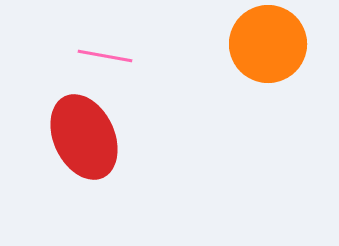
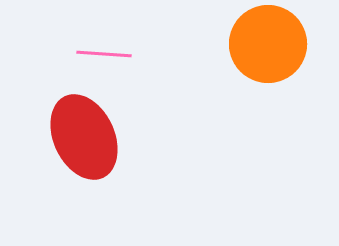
pink line: moved 1 px left, 2 px up; rotated 6 degrees counterclockwise
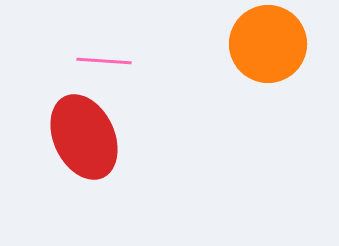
pink line: moved 7 px down
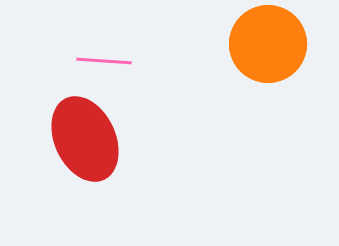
red ellipse: moved 1 px right, 2 px down
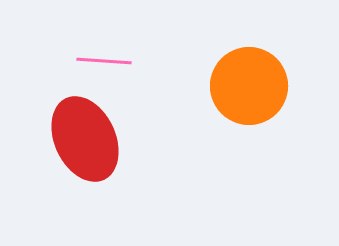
orange circle: moved 19 px left, 42 px down
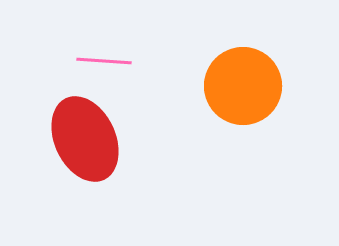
orange circle: moved 6 px left
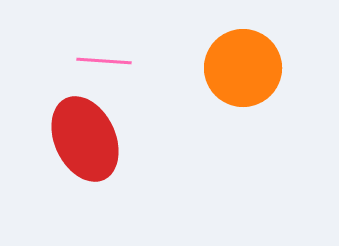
orange circle: moved 18 px up
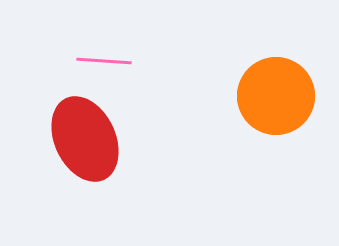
orange circle: moved 33 px right, 28 px down
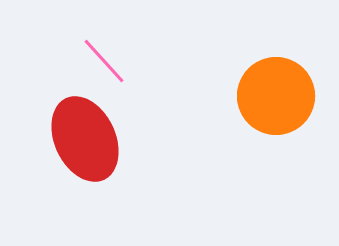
pink line: rotated 44 degrees clockwise
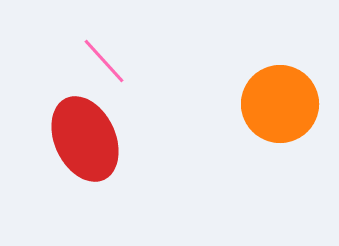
orange circle: moved 4 px right, 8 px down
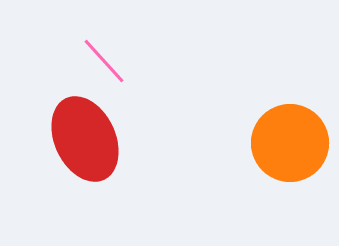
orange circle: moved 10 px right, 39 px down
